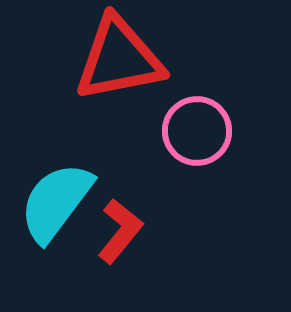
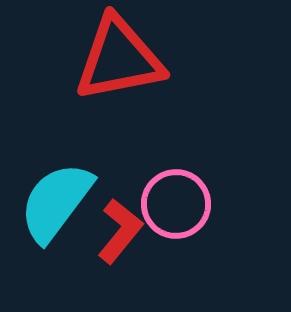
pink circle: moved 21 px left, 73 px down
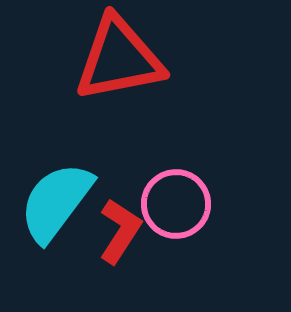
red L-shape: rotated 6 degrees counterclockwise
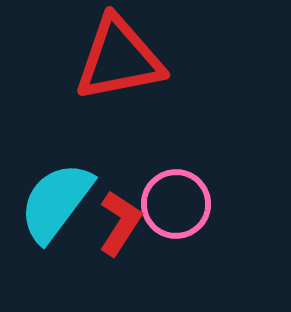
red L-shape: moved 8 px up
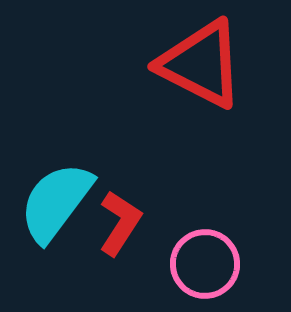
red triangle: moved 82 px right, 5 px down; rotated 38 degrees clockwise
pink circle: moved 29 px right, 60 px down
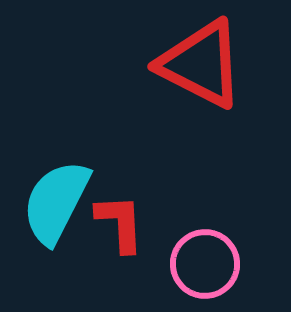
cyan semicircle: rotated 10 degrees counterclockwise
red L-shape: rotated 36 degrees counterclockwise
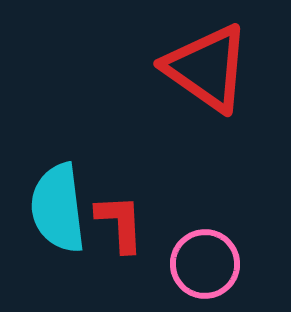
red triangle: moved 6 px right, 4 px down; rotated 8 degrees clockwise
cyan semicircle: moved 2 px right, 6 px down; rotated 34 degrees counterclockwise
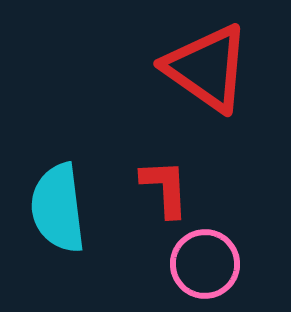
red L-shape: moved 45 px right, 35 px up
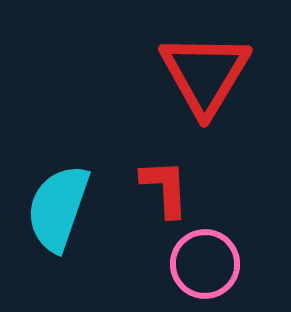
red triangle: moved 2 px left, 6 px down; rotated 26 degrees clockwise
cyan semicircle: rotated 26 degrees clockwise
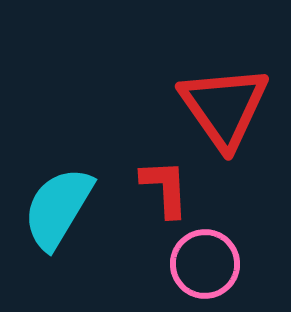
red triangle: moved 19 px right, 33 px down; rotated 6 degrees counterclockwise
cyan semicircle: rotated 12 degrees clockwise
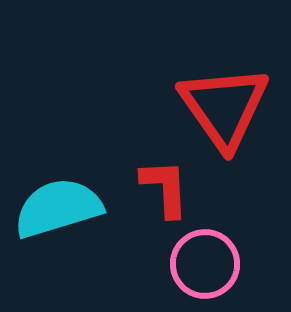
cyan semicircle: rotated 42 degrees clockwise
